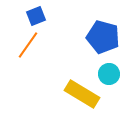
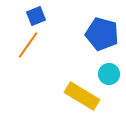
blue pentagon: moved 1 px left, 3 px up
yellow rectangle: moved 2 px down
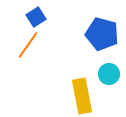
blue square: moved 1 px down; rotated 12 degrees counterclockwise
yellow rectangle: rotated 48 degrees clockwise
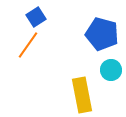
cyan circle: moved 2 px right, 4 px up
yellow rectangle: moved 1 px up
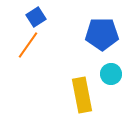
blue pentagon: rotated 16 degrees counterclockwise
cyan circle: moved 4 px down
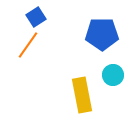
cyan circle: moved 2 px right, 1 px down
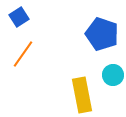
blue square: moved 17 px left
blue pentagon: rotated 20 degrees clockwise
orange line: moved 5 px left, 9 px down
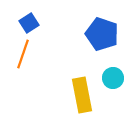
blue square: moved 10 px right, 6 px down
orange line: rotated 16 degrees counterclockwise
cyan circle: moved 3 px down
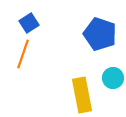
blue pentagon: moved 2 px left
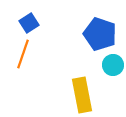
cyan circle: moved 13 px up
